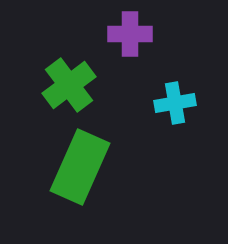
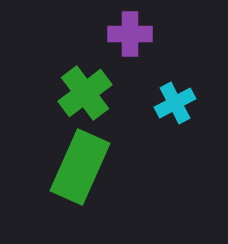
green cross: moved 16 px right, 8 px down
cyan cross: rotated 18 degrees counterclockwise
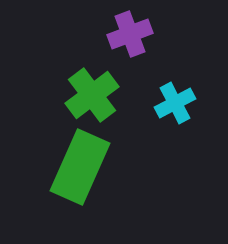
purple cross: rotated 21 degrees counterclockwise
green cross: moved 7 px right, 2 px down
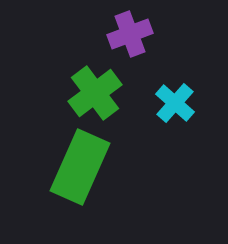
green cross: moved 3 px right, 2 px up
cyan cross: rotated 21 degrees counterclockwise
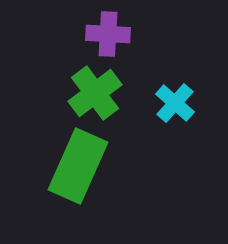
purple cross: moved 22 px left; rotated 24 degrees clockwise
green rectangle: moved 2 px left, 1 px up
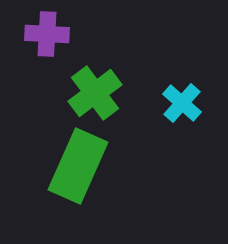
purple cross: moved 61 px left
cyan cross: moved 7 px right
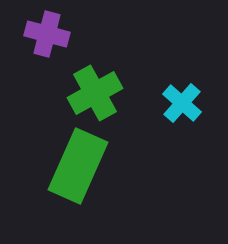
purple cross: rotated 12 degrees clockwise
green cross: rotated 8 degrees clockwise
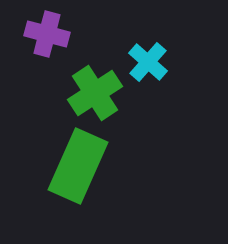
green cross: rotated 4 degrees counterclockwise
cyan cross: moved 34 px left, 41 px up
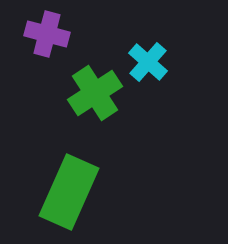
green rectangle: moved 9 px left, 26 px down
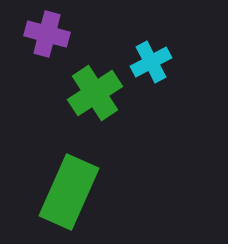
cyan cross: moved 3 px right; rotated 21 degrees clockwise
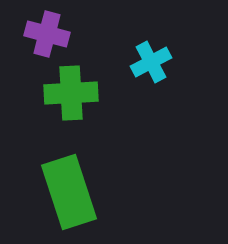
green cross: moved 24 px left; rotated 30 degrees clockwise
green rectangle: rotated 42 degrees counterclockwise
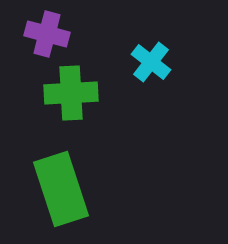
cyan cross: rotated 24 degrees counterclockwise
green rectangle: moved 8 px left, 3 px up
